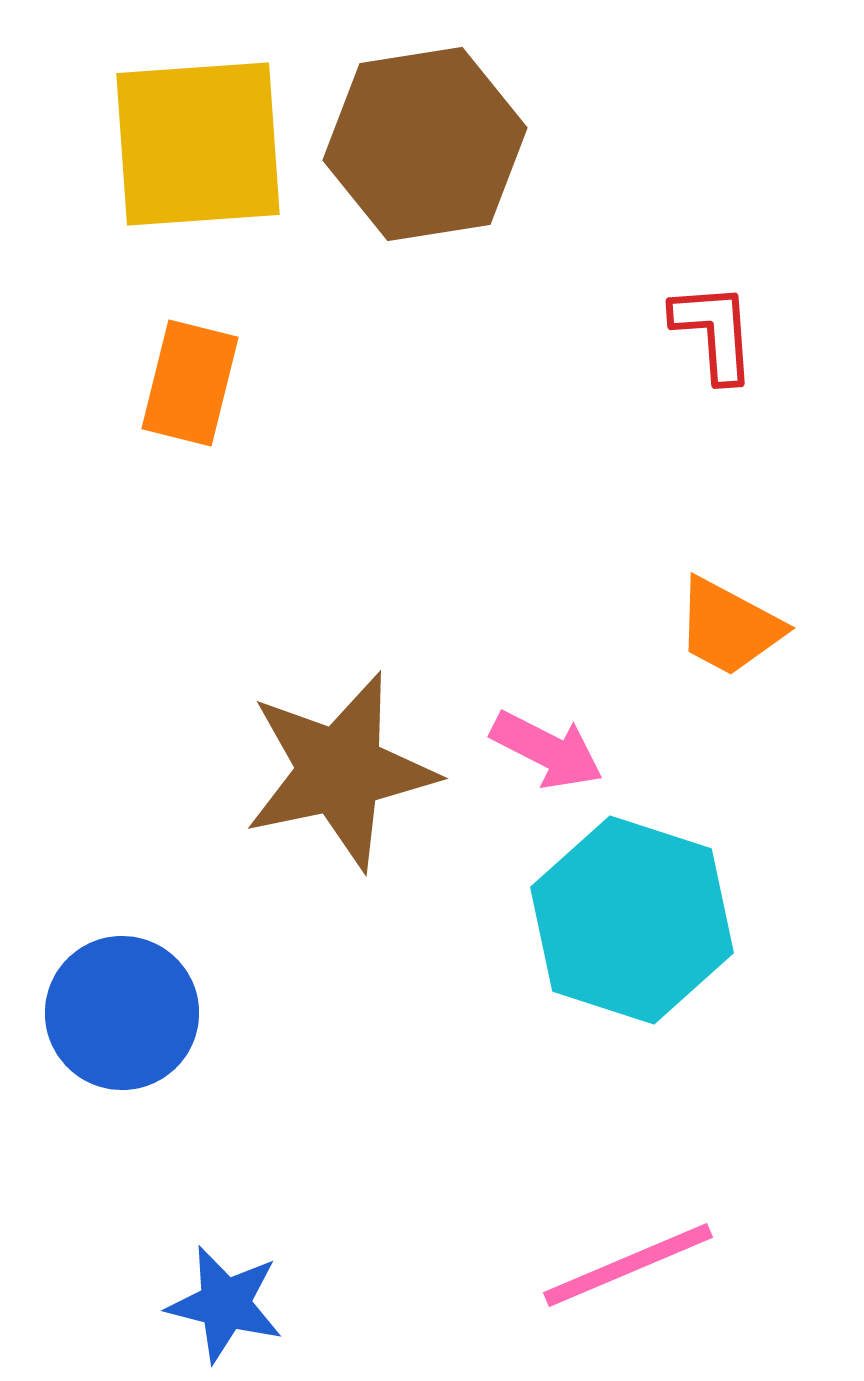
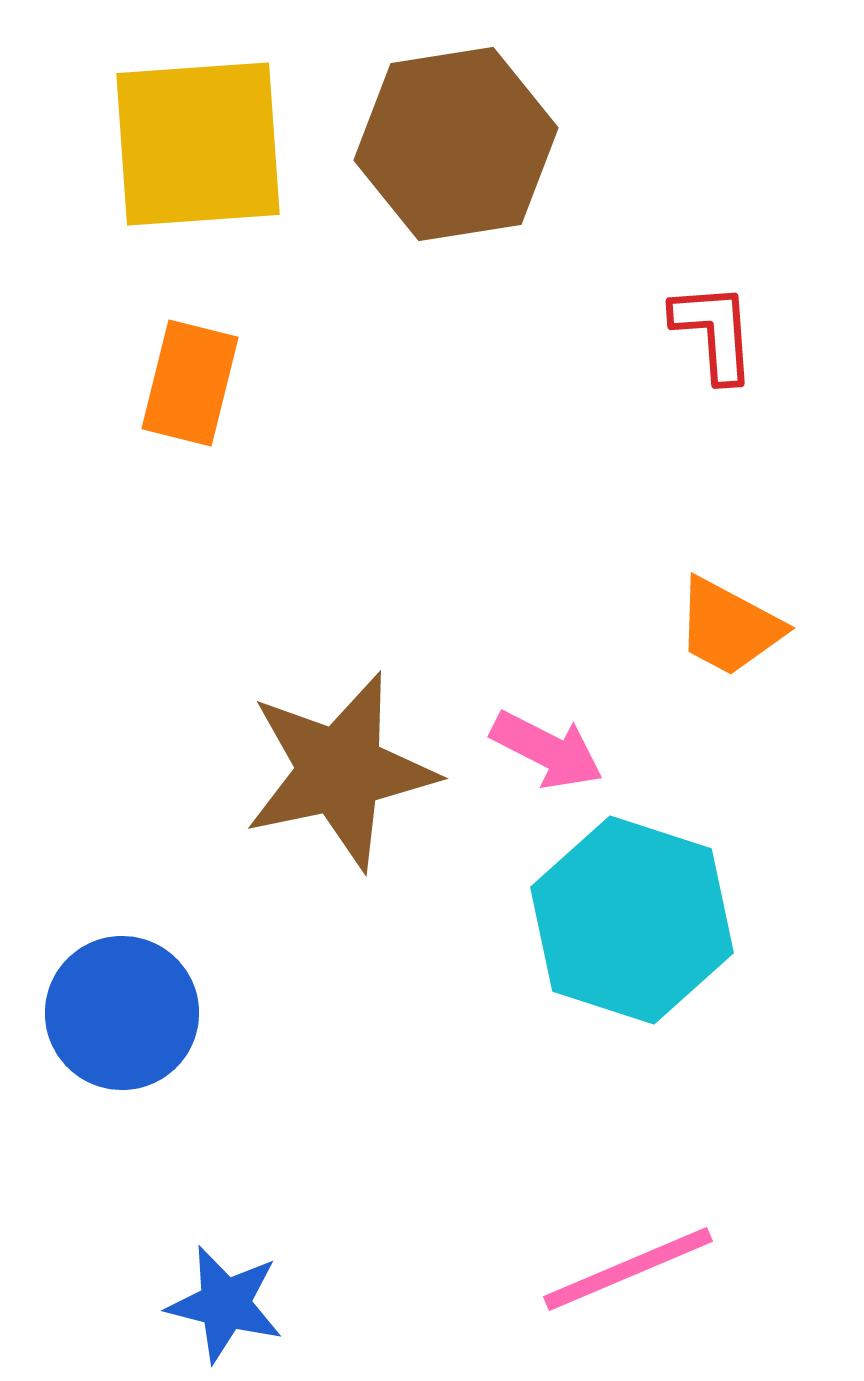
brown hexagon: moved 31 px right
pink line: moved 4 px down
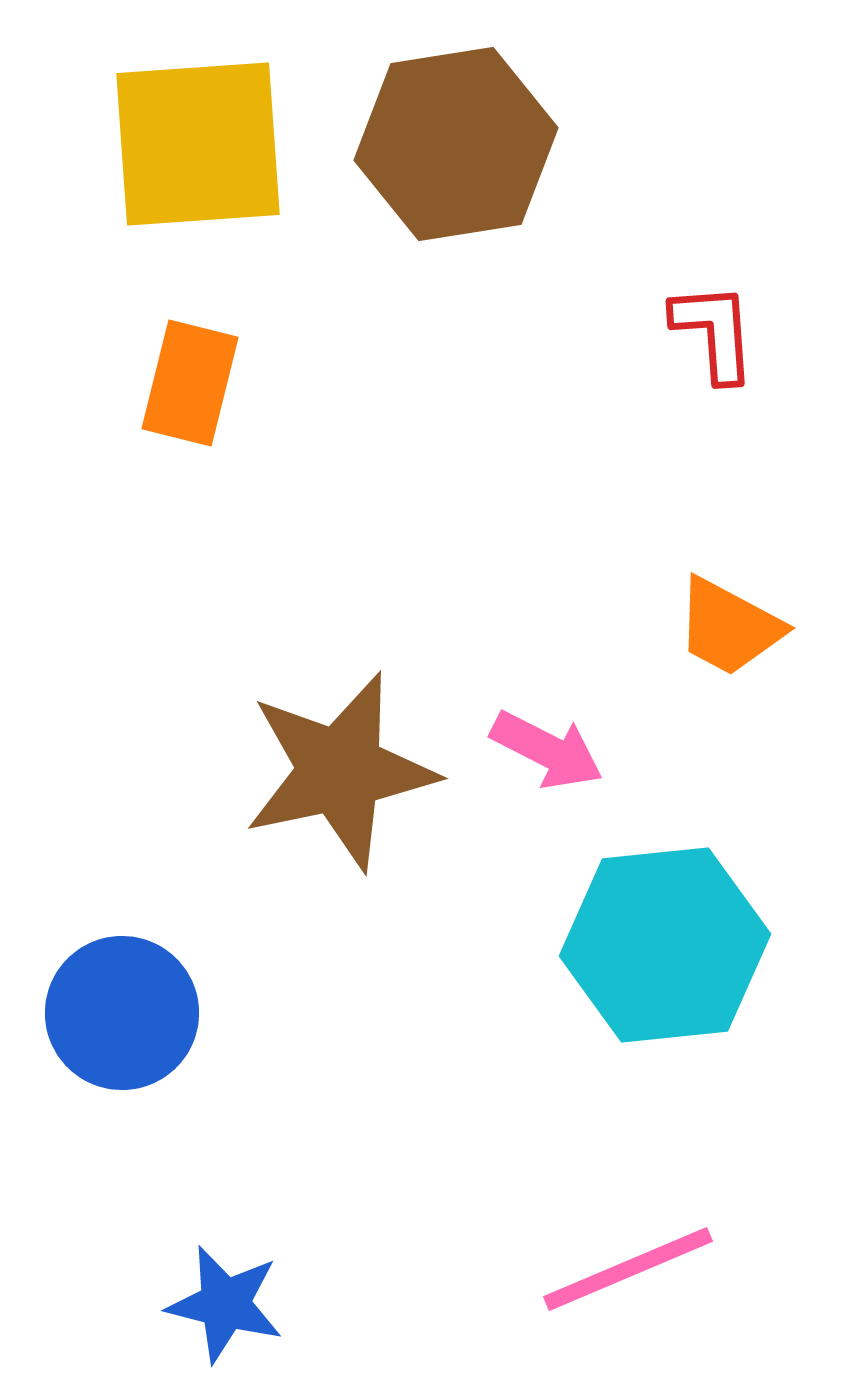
cyan hexagon: moved 33 px right, 25 px down; rotated 24 degrees counterclockwise
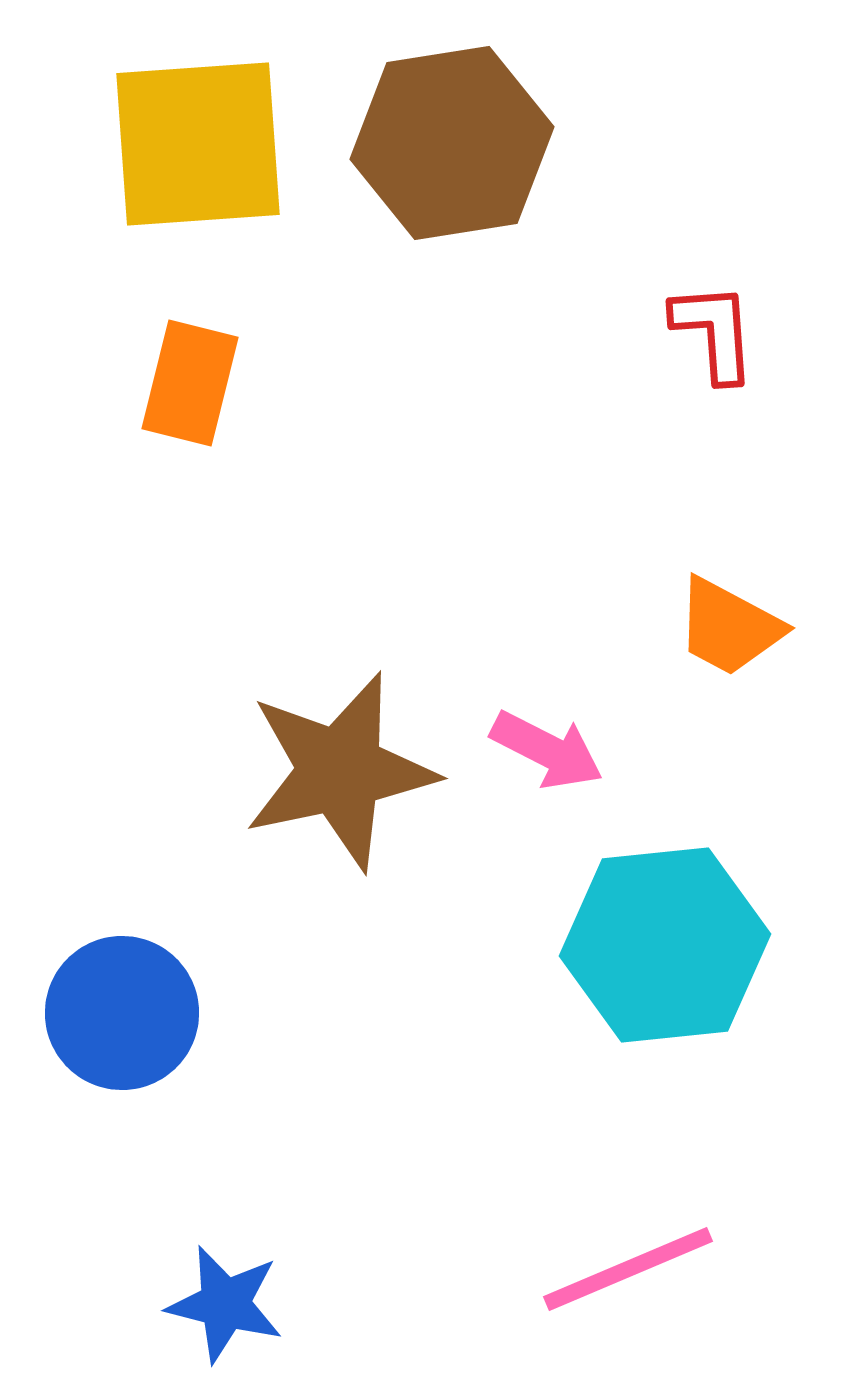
brown hexagon: moved 4 px left, 1 px up
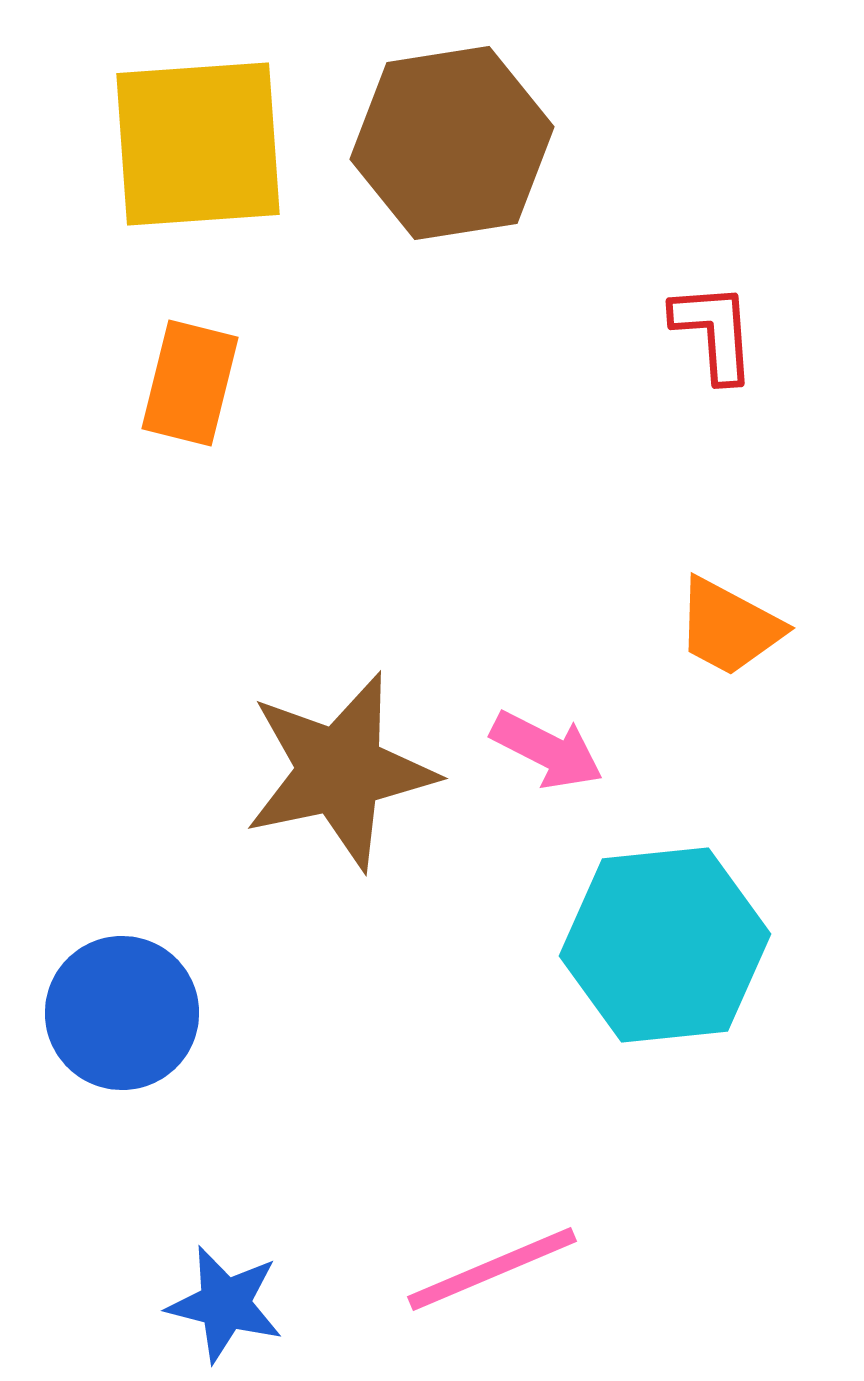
pink line: moved 136 px left
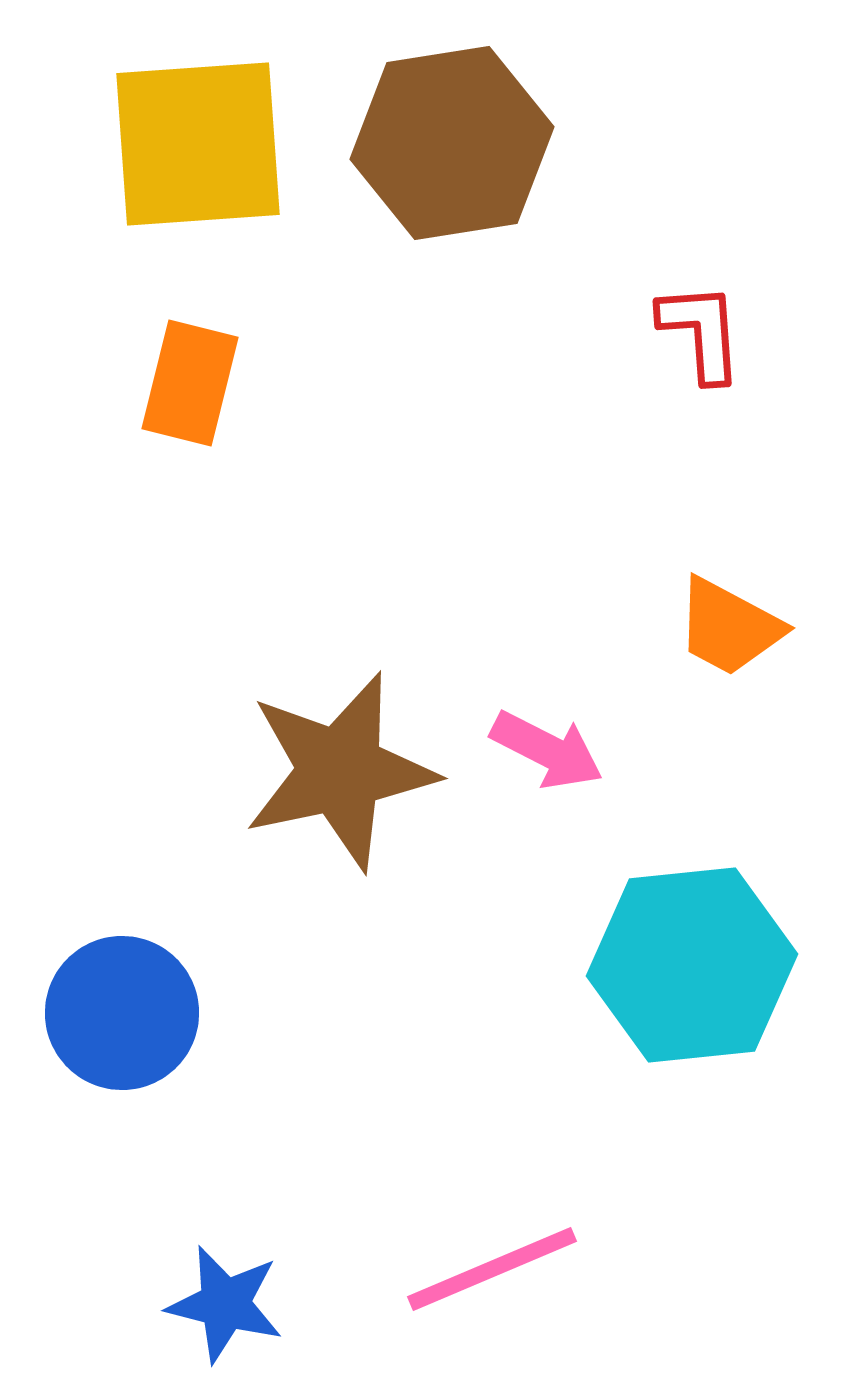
red L-shape: moved 13 px left
cyan hexagon: moved 27 px right, 20 px down
